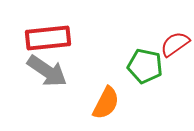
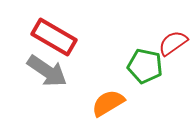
red rectangle: moved 6 px right, 1 px up; rotated 36 degrees clockwise
red semicircle: moved 2 px left, 1 px up
orange semicircle: moved 2 px right; rotated 148 degrees counterclockwise
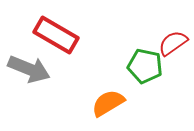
red rectangle: moved 2 px right, 2 px up
gray arrow: moved 18 px left, 2 px up; rotated 12 degrees counterclockwise
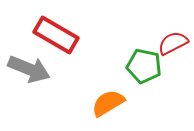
red semicircle: rotated 8 degrees clockwise
green pentagon: moved 1 px left
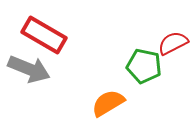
red rectangle: moved 12 px left
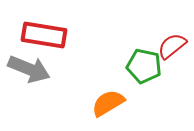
red rectangle: rotated 21 degrees counterclockwise
red semicircle: moved 1 px left, 3 px down; rotated 12 degrees counterclockwise
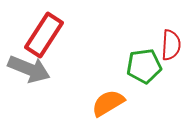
red rectangle: rotated 66 degrees counterclockwise
red semicircle: moved 1 px left, 1 px up; rotated 132 degrees clockwise
green pentagon: rotated 20 degrees counterclockwise
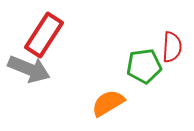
red semicircle: moved 1 px right, 2 px down
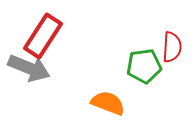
red rectangle: moved 1 px left, 1 px down
gray arrow: moved 1 px up
orange semicircle: rotated 52 degrees clockwise
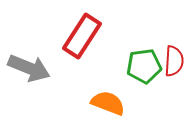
red rectangle: moved 39 px right
red semicircle: moved 2 px right, 14 px down
